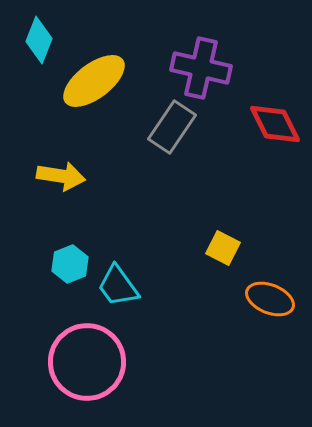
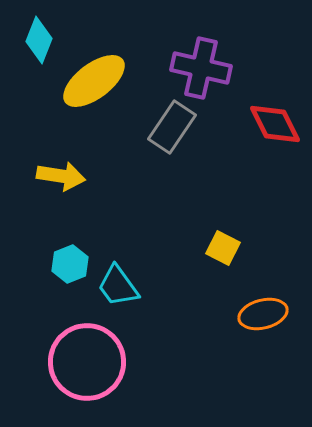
orange ellipse: moved 7 px left, 15 px down; rotated 36 degrees counterclockwise
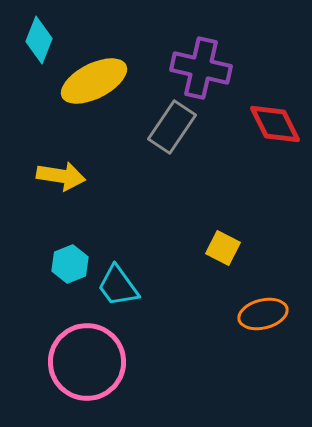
yellow ellipse: rotated 10 degrees clockwise
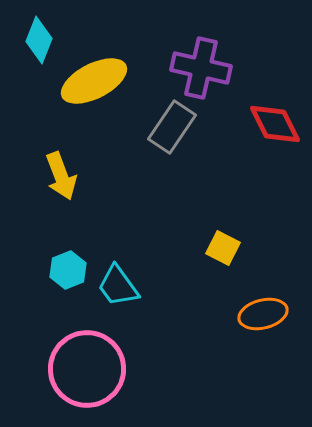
yellow arrow: rotated 60 degrees clockwise
cyan hexagon: moved 2 px left, 6 px down
pink circle: moved 7 px down
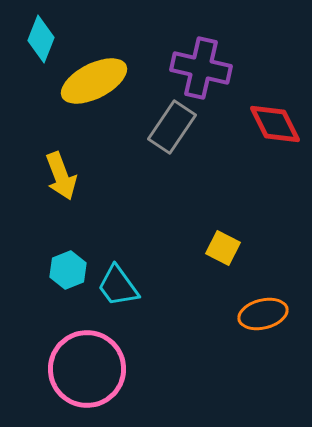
cyan diamond: moved 2 px right, 1 px up
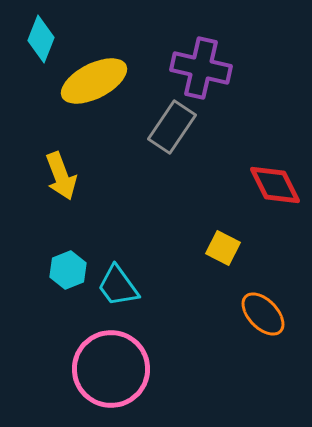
red diamond: moved 61 px down
orange ellipse: rotated 60 degrees clockwise
pink circle: moved 24 px right
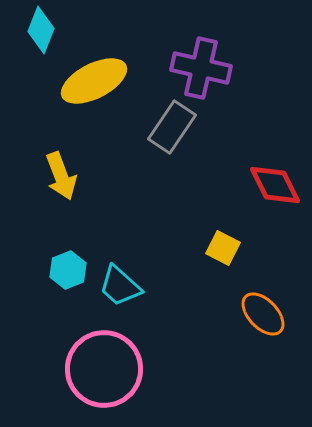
cyan diamond: moved 9 px up
cyan trapezoid: moved 2 px right; rotated 12 degrees counterclockwise
pink circle: moved 7 px left
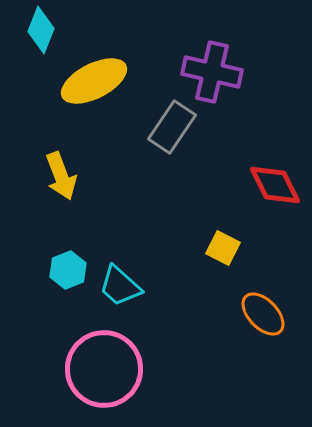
purple cross: moved 11 px right, 4 px down
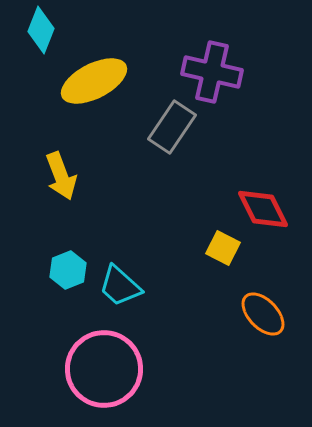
red diamond: moved 12 px left, 24 px down
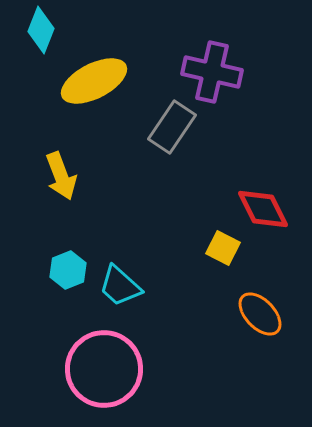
orange ellipse: moved 3 px left
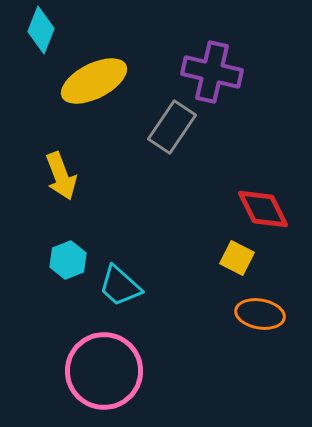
yellow square: moved 14 px right, 10 px down
cyan hexagon: moved 10 px up
orange ellipse: rotated 36 degrees counterclockwise
pink circle: moved 2 px down
